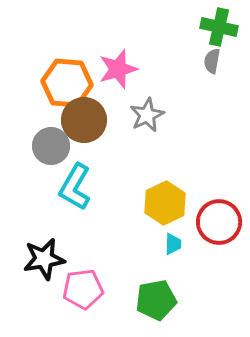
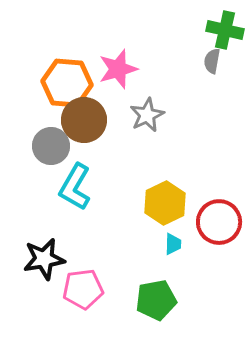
green cross: moved 6 px right, 3 px down
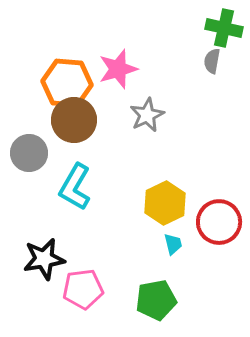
green cross: moved 1 px left, 2 px up
brown circle: moved 10 px left
gray circle: moved 22 px left, 7 px down
cyan trapezoid: rotated 15 degrees counterclockwise
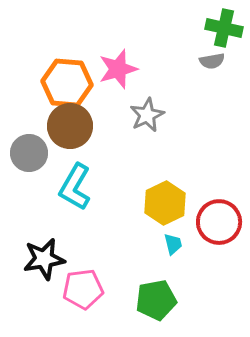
gray semicircle: rotated 110 degrees counterclockwise
brown circle: moved 4 px left, 6 px down
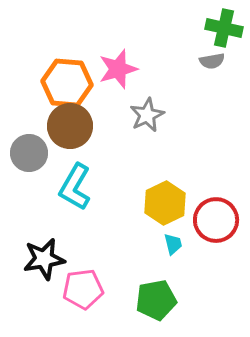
red circle: moved 3 px left, 2 px up
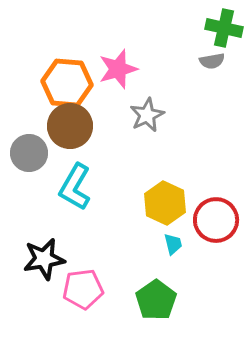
yellow hexagon: rotated 9 degrees counterclockwise
green pentagon: rotated 24 degrees counterclockwise
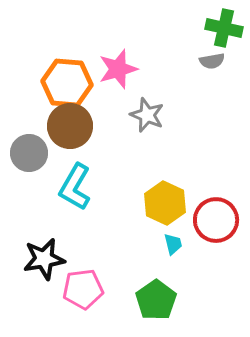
gray star: rotated 24 degrees counterclockwise
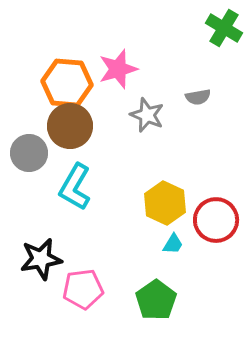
green cross: rotated 18 degrees clockwise
gray semicircle: moved 14 px left, 36 px down
cyan trapezoid: rotated 45 degrees clockwise
black star: moved 3 px left
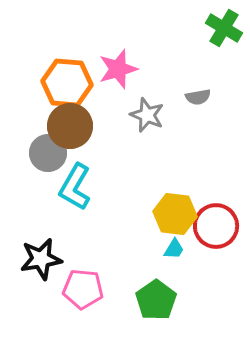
gray circle: moved 19 px right
yellow hexagon: moved 10 px right, 11 px down; rotated 18 degrees counterclockwise
red circle: moved 6 px down
cyan trapezoid: moved 1 px right, 5 px down
pink pentagon: rotated 12 degrees clockwise
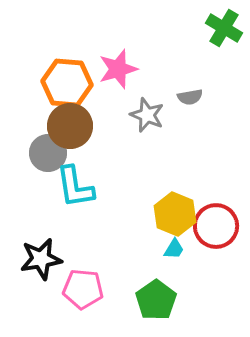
gray semicircle: moved 8 px left
cyan L-shape: rotated 39 degrees counterclockwise
yellow hexagon: rotated 15 degrees clockwise
